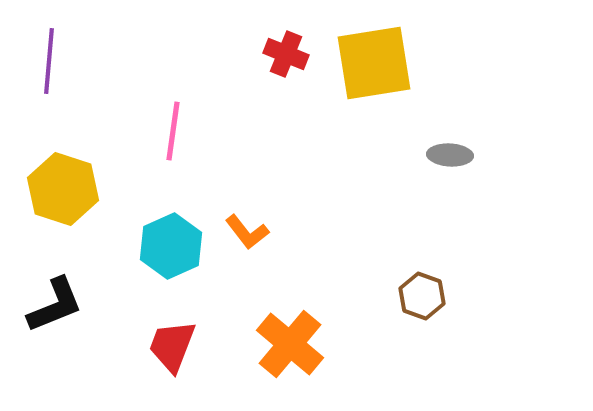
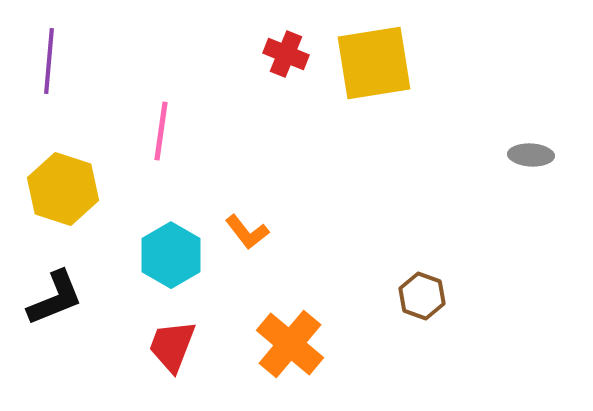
pink line: moved 12 px left
gray ellipse: moved 81 px right
cyan hexagon: moved 9 px down; rotated 6 degrees counterclockwise
black L-shape: moved 7 px up
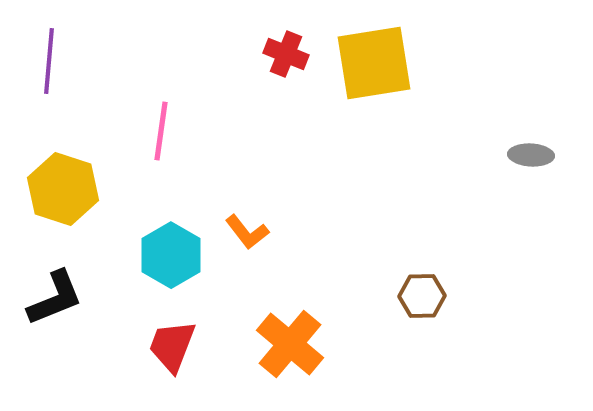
brown hexagon: rotated 21 degrees counterclockwise
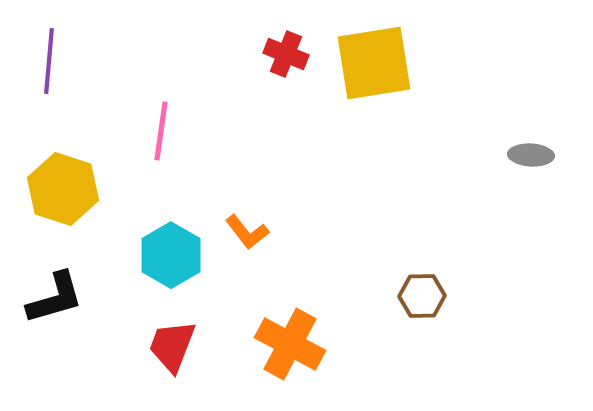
black L-shape: rotated 6 degrees clockwise
orange cross: rotated 12 degrees counterclockwise
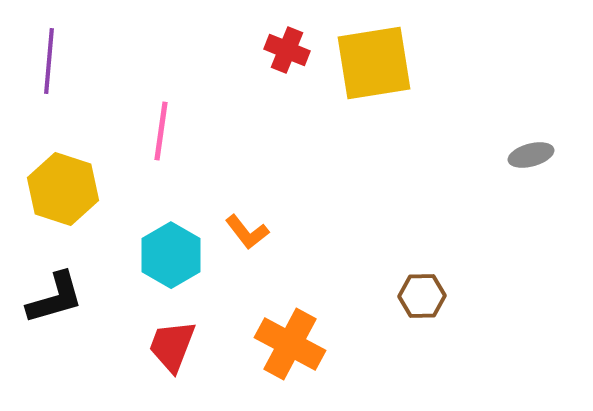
red cross: moved 1 px right, 4 px up
gray ellipse: rotated 18 degrees counterclockwise
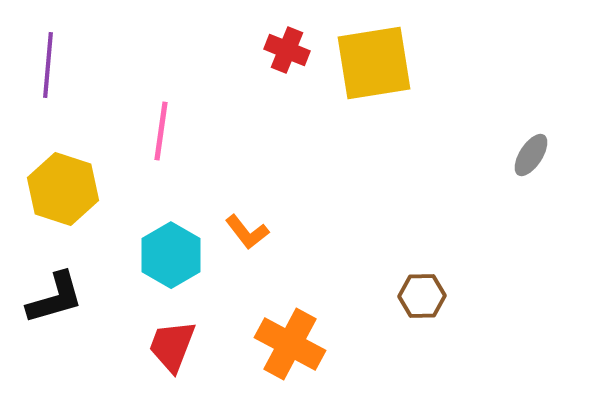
purple line: moved 1 px left, 4 px down
gray ellipse: rotated 42 degrees counterclockwise
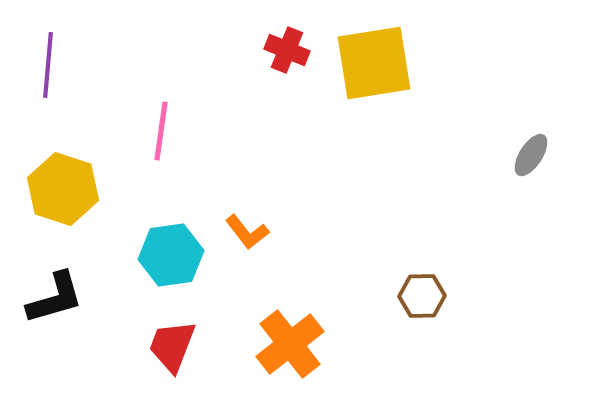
cyan hexagon: rotated 22 degrees clockwise
orange cross: rotated 24 degrees clockwise
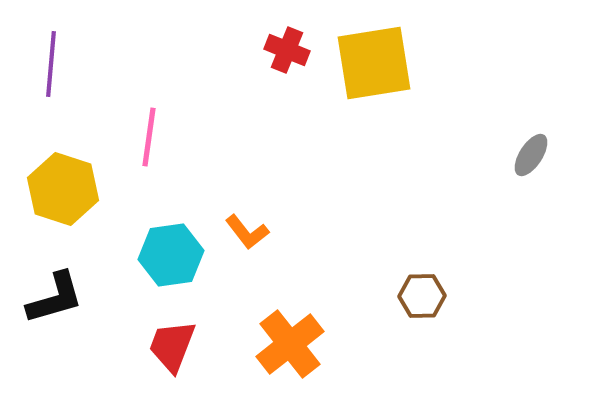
purple line: moved 3 px right, 1 px up
pink line: moved 12 px left, 6 px down
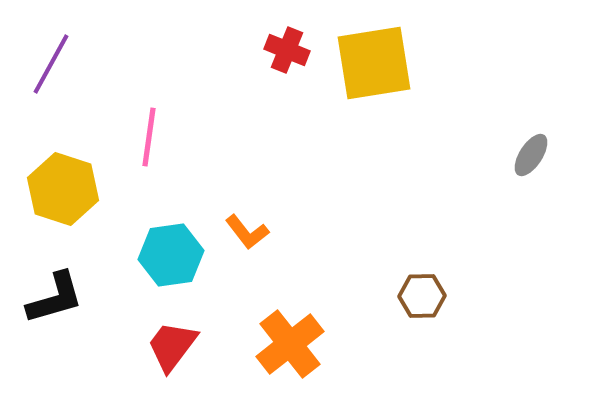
purple line: rotated 24 degrees clockwise
red trapezoid: rotated 16 degrees clockwise
